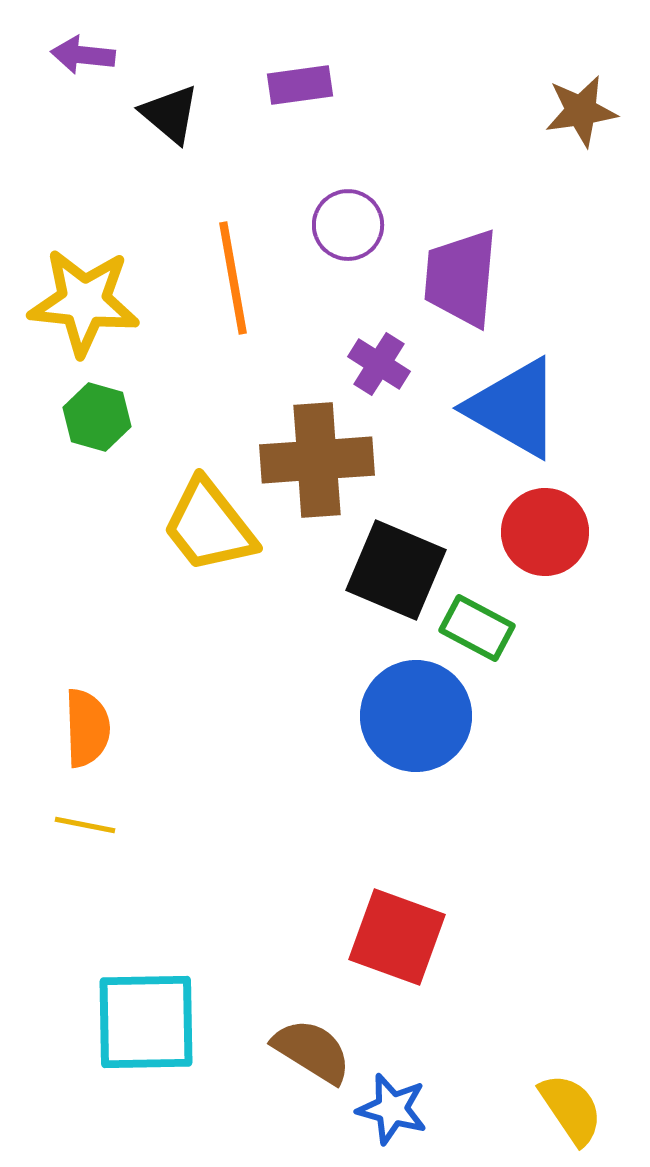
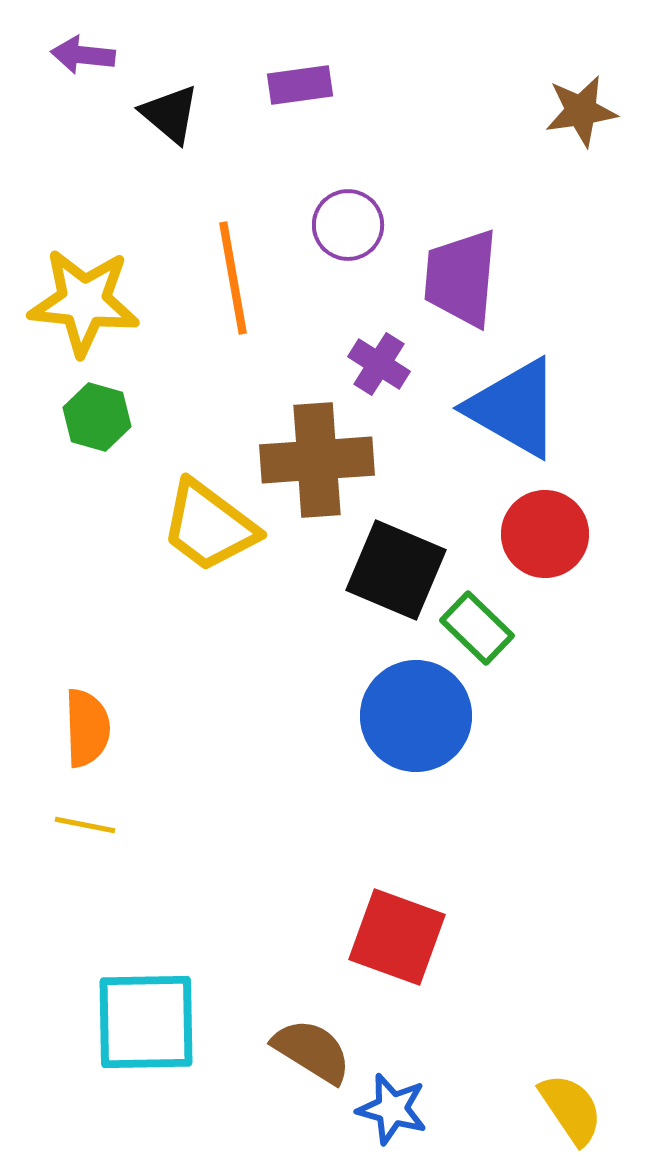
yellow trapezoid: rotated 15 degrees counterclockwise
red circle: moved 2 px down
green rectangle: rotated 16 degrees clockwise
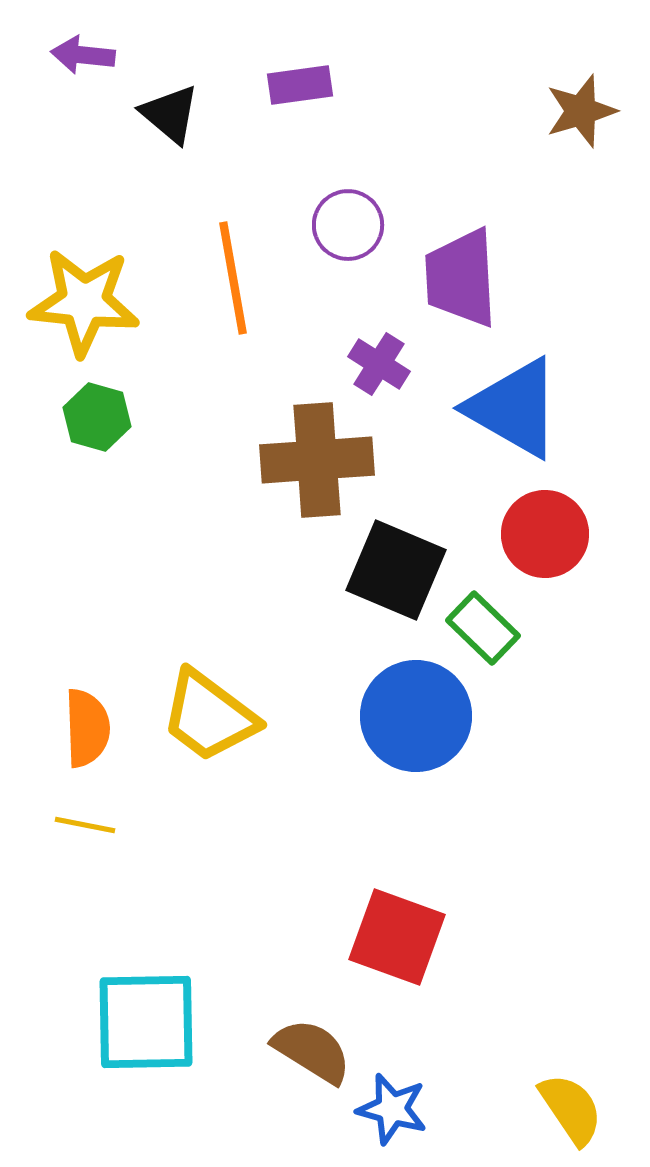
brown star: rotated 8 degrees counterclockwise
purple trapezoid: rotated 8 degrees counterclockwise
yellow trapezoid: moved 190 px down
green rectangle: moved 6 px right
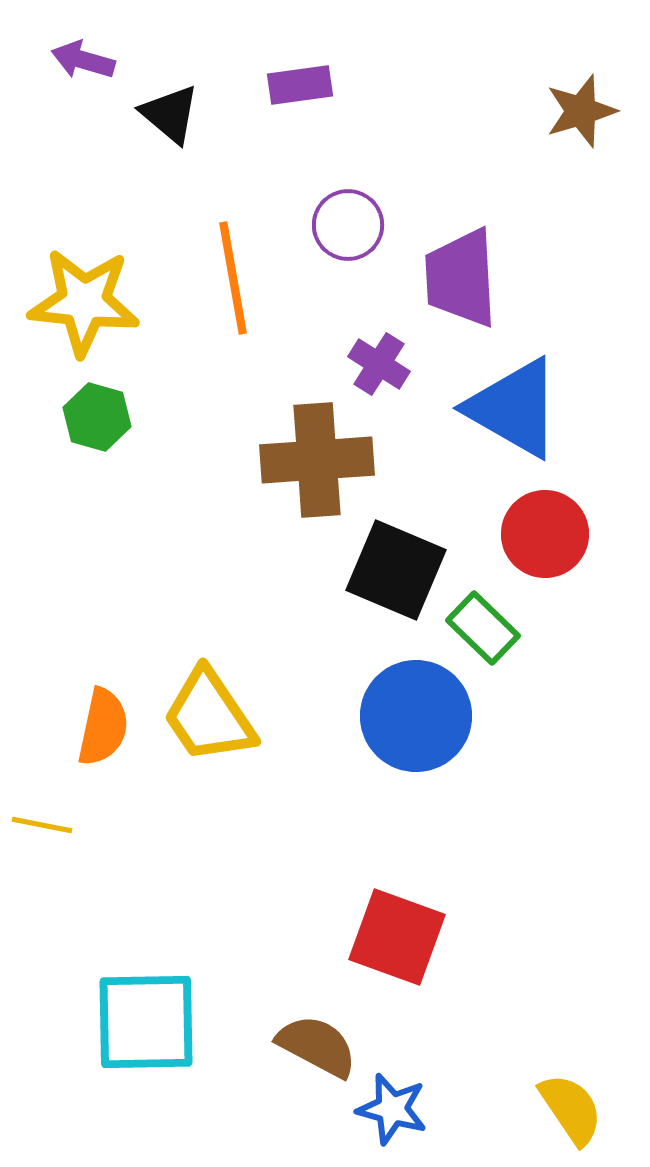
purple arrow: moved 5 px down; rotated 10 degrees clockwise
yellow trapezoid: rotated 19 degrees clockwise
orange semicircle: moved 16 px right, 1 px up; rotated 14 degrees clockwise
yellow line: moved 43 px left
brown semicircle: moved 5 px right, 5 px up; rotated 4 degrees counterclockwise
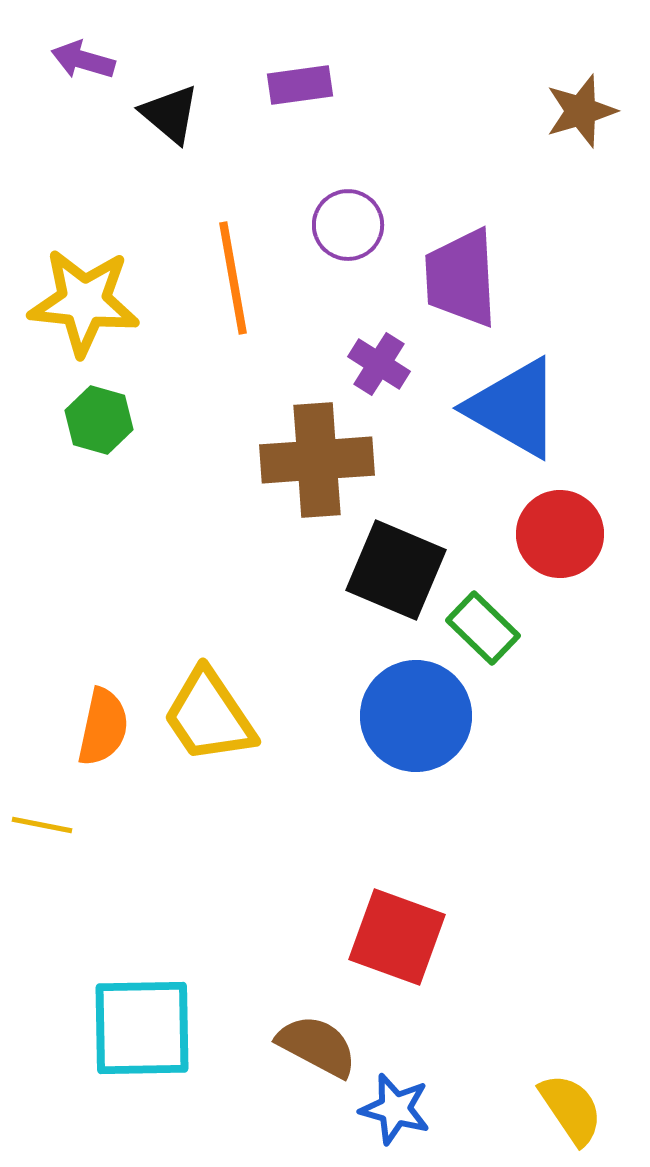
green hexagon: moved 2 px right, 3 px down
red circle: moved 15 px right
cyan square: moved 4 px left, 6 px down
blue star: moved 3 px right
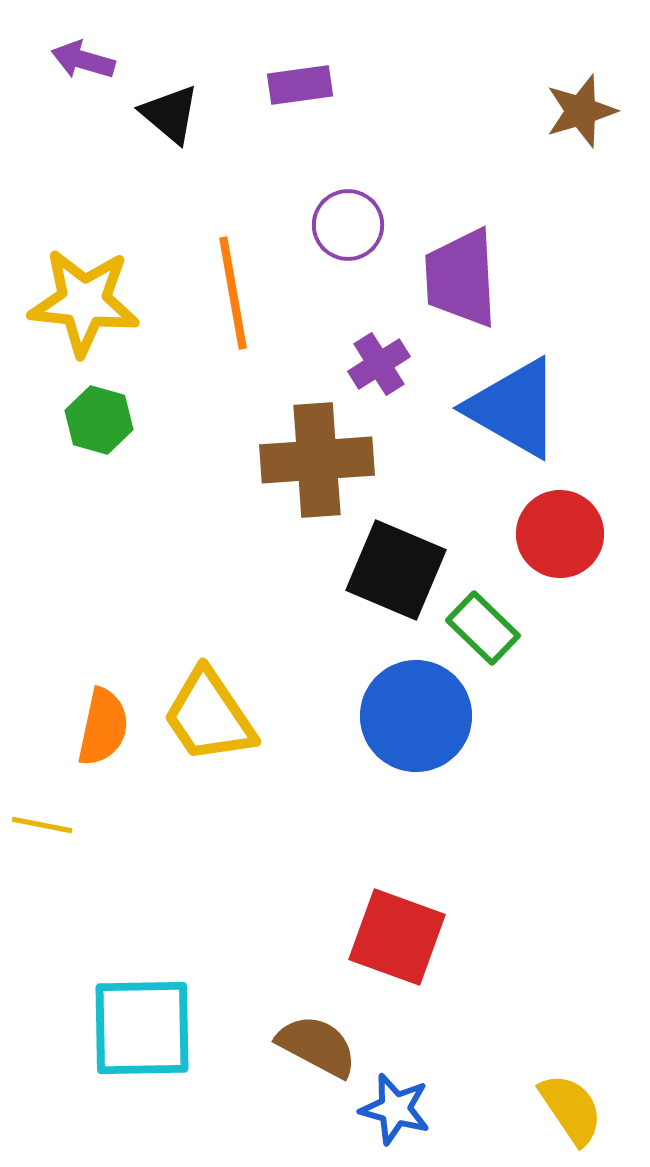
orange line: moved 15 px down
purple cross: rotated 26 degrees clockwise
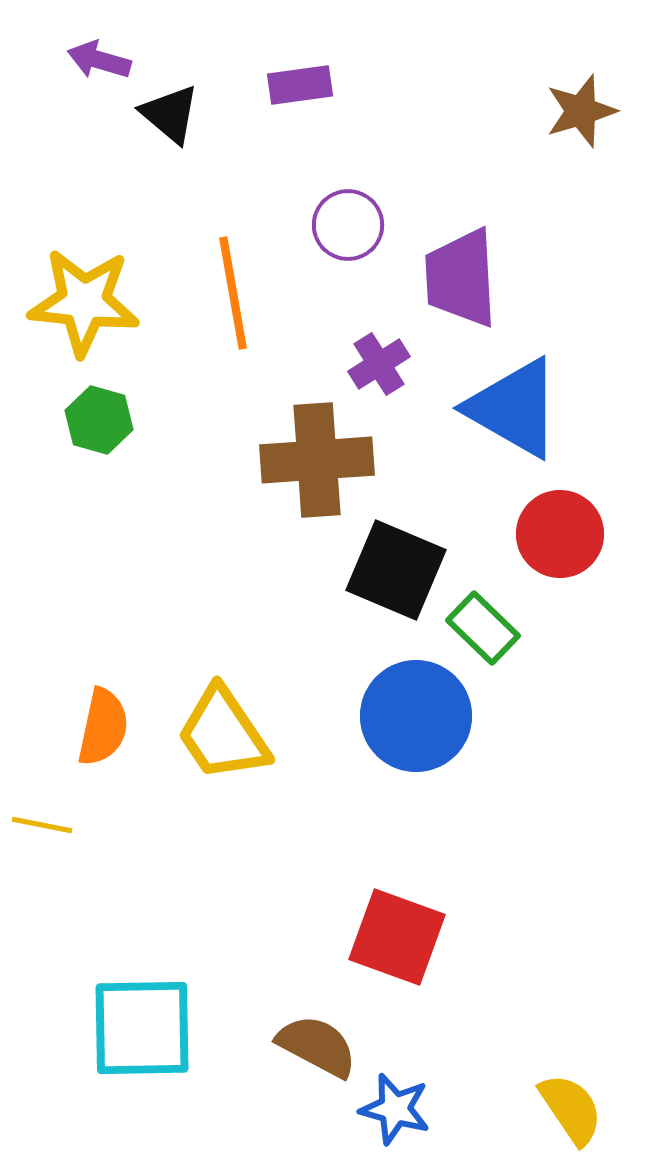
purple arrow: moved 16 px right
yellow trapezoid: moved 14 px right, 18 px down
